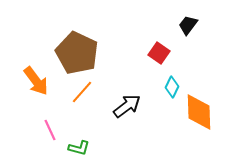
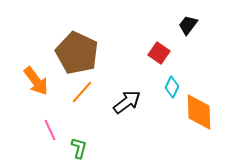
black arrow: moved 4 px up
green L-shape: rotated 90 degrees counterclockwise
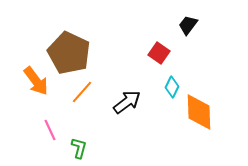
brown pentagon: moved 8 px left
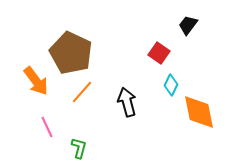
brown pentagon: moved 2 px right
cyan diamond: moved 1 px left, 2 px up
black arrow: rotated 68 degrees counterclockwise
orange diamond: rotated 9 degrees counterclockwise
pink line: moved 3 px left, 3 px up
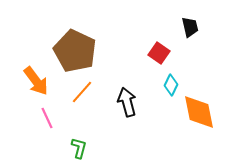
black trapezoid: moved 2 px right, 2 px down; rotated 130 degrees clockwise
brown pentagon: moved 4 px right, 2 px up
pink line: moved 9 px up
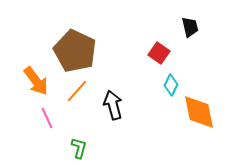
orange line: moved 5 px left, 1 px up
black arrow: moved 14 px left, 3 px down
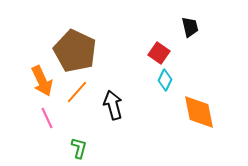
orange arrow: moved 6 px right; rotated 12 degrees clockwise
cyan diamond: moved 6 px left, 5 px up
orange line: moved 1 px down
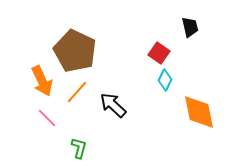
black arrow: rotated 32 degrees counterclockwise
pink line: rotated 20 degrees counterclockwise
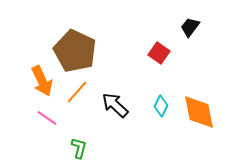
black trapezoid: rotated 130 degrees counterclockwise
cyan diamond: moved 4 px left, 26 px down
black arrow: moved 2 px right
pink line: rotated 10 degrees counterclockwise
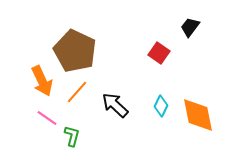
orange diamond: moved 1 px left, 3 px down
green L-shape: moved 7 px left, 12 px up
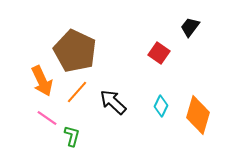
black arrow: moved 2 px left, 3 px up
orange diamond: rotated 27 degrees clockwise
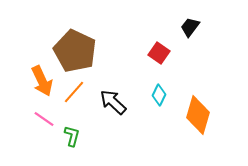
orange line: moved 3 px left
cyan diamond: moved 2 px left, 11 px up
pink line: moved 3 px left, 1 px down
